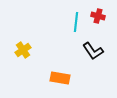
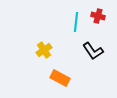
yellow cross: moved 21 px right
orange rectangle: rotated 18 degrees clockwise
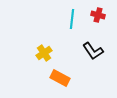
red cross: moved 1 px up
cyan line: moved 4 px left, 3 px up
yellow cross: moved 3 px down
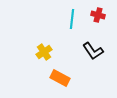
yellow cross: moved 1 px up
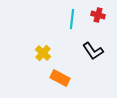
yellow cross: moved 1 px left, 1 px down; rotated 14 degrees counterclockwise
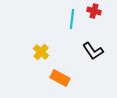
red cross: moved 4 px left, 4 px up
yellow cross: moved 2 px left, 1 px up
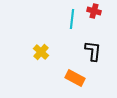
black L-shape: rotated 140 degrees counterclockwise
orange rectangle: moved 15 px right
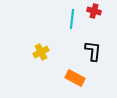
yellow cross: rotated 21 degrees clockwise
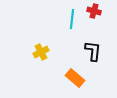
orange rectangle: rotated 12 degrees clockwise
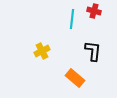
yellow cross: moved 1 px right, 1 px up
